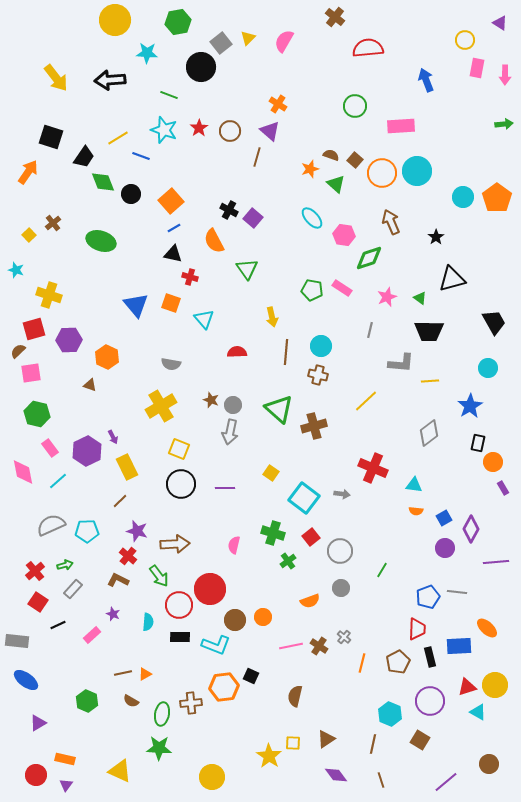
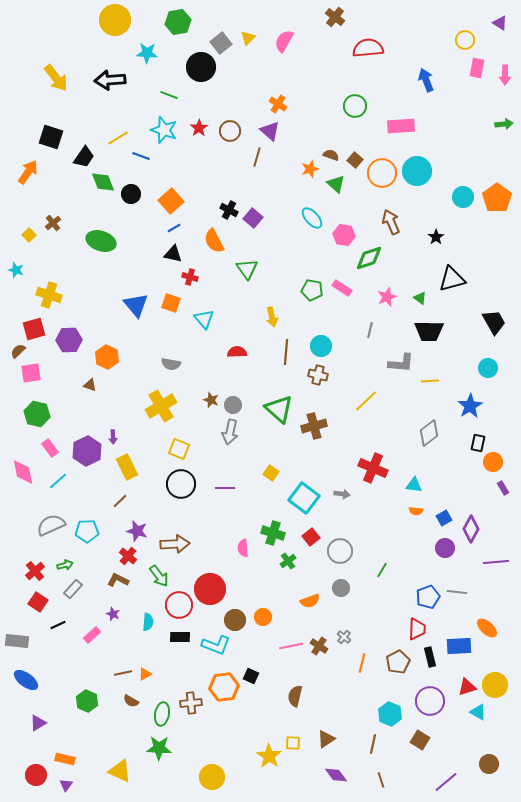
purple arrow at (113, 437): rotated 24 degrees clockwise
pink semicircle at (234, 545): moved 9 px right, 3 px down; rotated 18 degrees counterclockwise
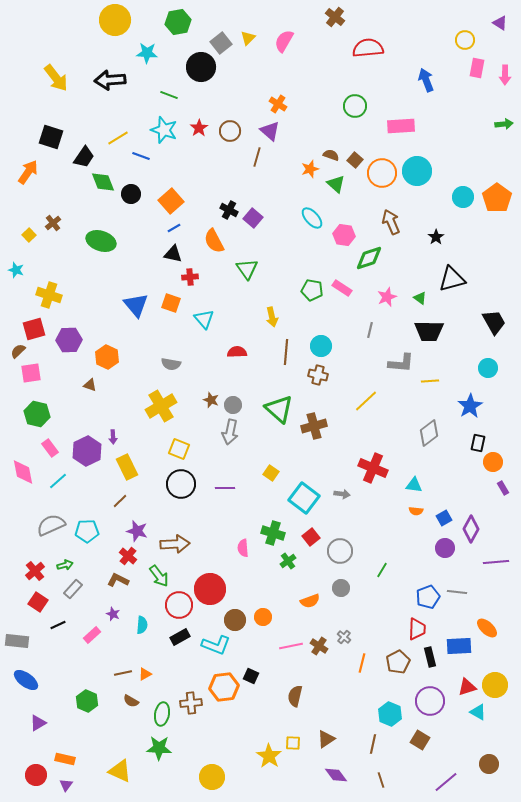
red cross at (190, 277): rotated 21 degrees counterclockwise
cyan semicircle at (148, 622): moved 6 px left, 3 px down
black rectangle at (180, 637): rotated 30 degrees counterclockwise
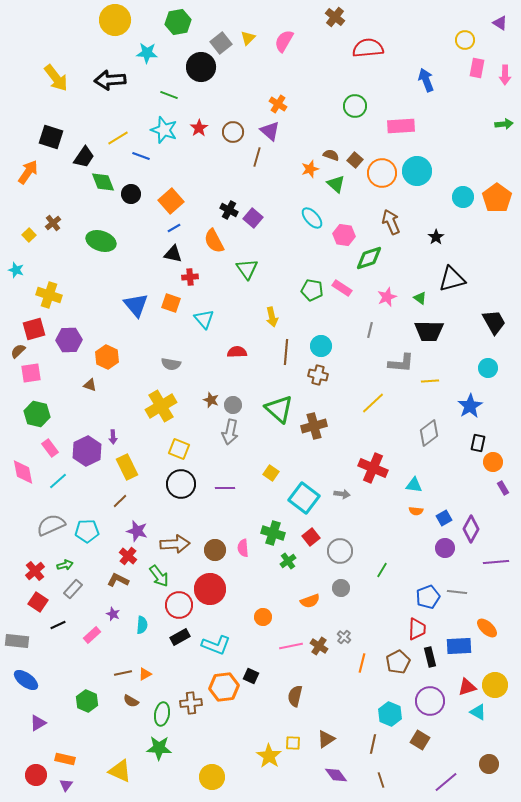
brown circle at (230, 131): moved 3 px right, 1 px down
yellow line at (366, 401): moved 7 px right, 2 px down
brown circle at (235, 620): moved 20 px left, 70 px up
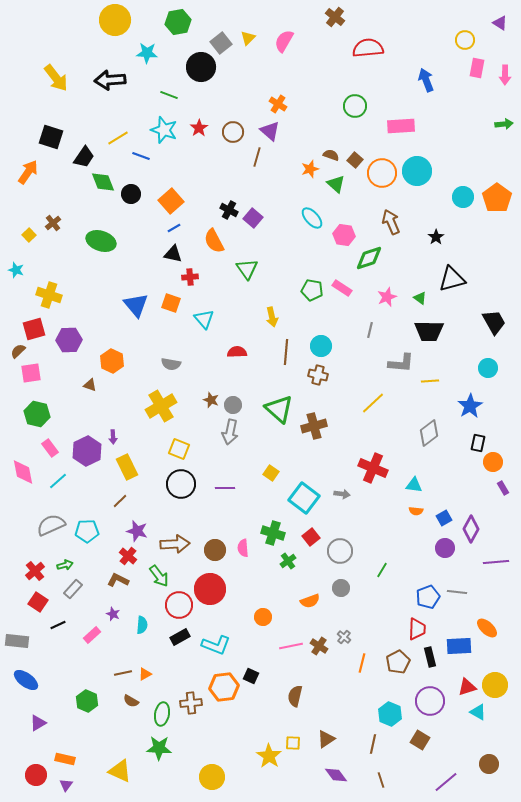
orange hexagon at (107, 357): moved 5 px right, 4 px down
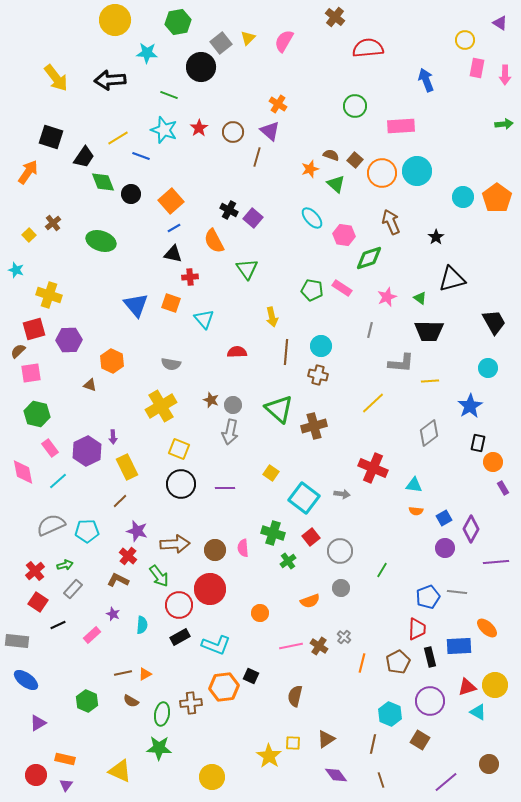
orange circle at (263, 617): moved 3 px left, 4 px up
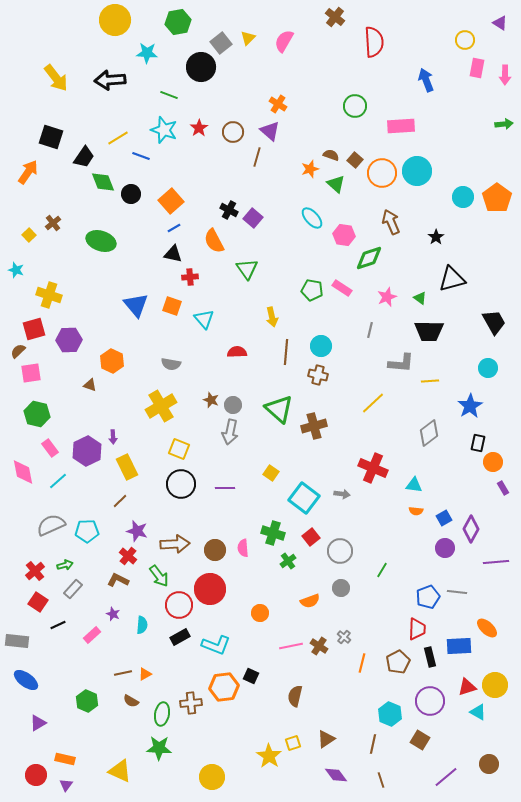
red semicircle at (368, 48): moved 6 px right, 6 px up; rotated 92 degrees clockwise
orange square at (171, 303): moved 1 px right, 3 px down
yellow square at (293, 743): rotated 21 degrees counterclockwise
purple line at (446, 782): moved 5 px up
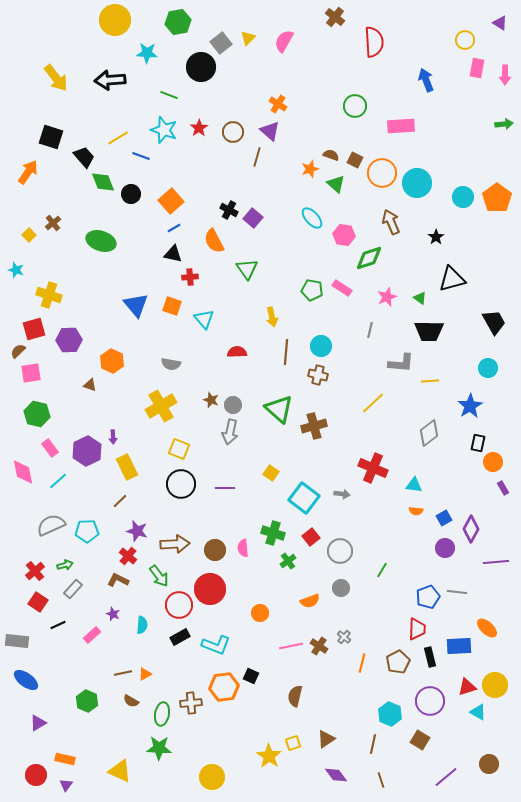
black trapezoid at (84, 157): rotated 75 degrees counterclockwise
brown square at (355, 160): rotated 14 degrees counterclockwise
cyan circle at (417, 171): moved 12 px down
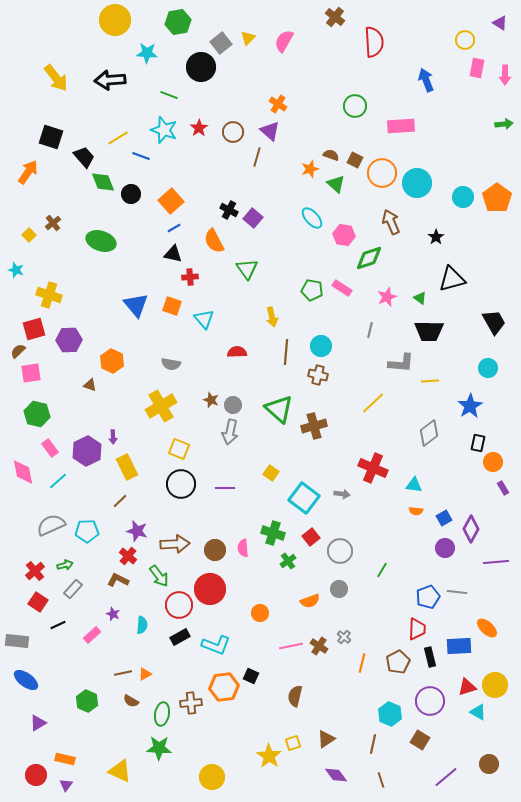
gray circle at (341, 588): moved 2 px left, 1 px down
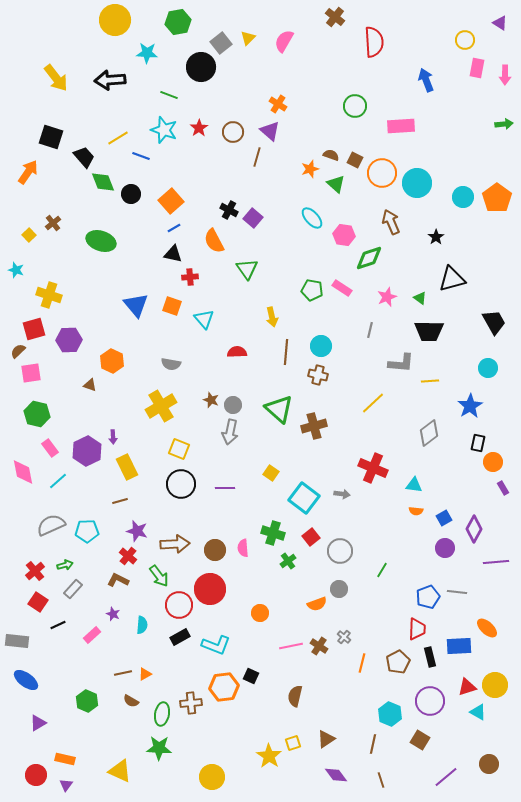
brown line at (120, 501): rotated 28 degrees clockwise
purple diamond at (471, 529): moved 3 px right
orange semicircle at (310, 601): moved 7 px right, 3 px down
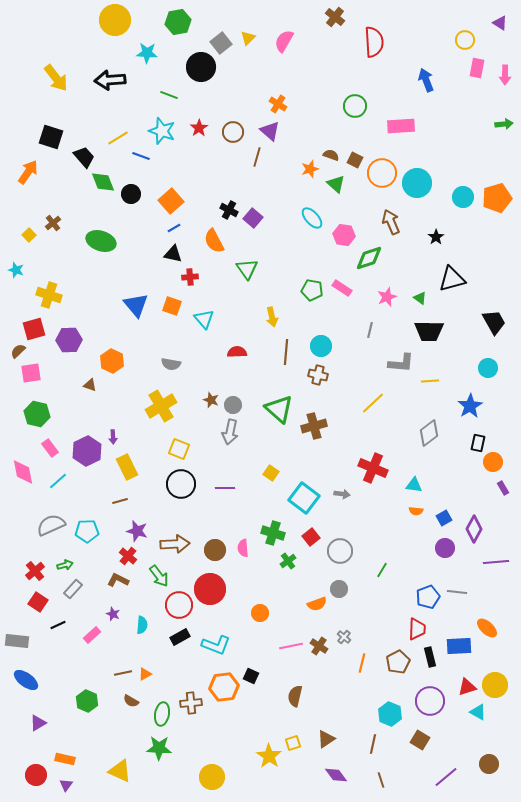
cyan star at (164, 130): moved 2 px left, 1 px down
orange pentagon at (497, 198): rotated 20 degrees clockwise
